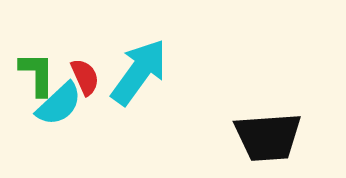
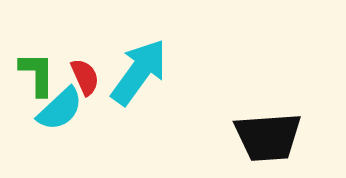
cyan semicircle: moved 1 px right, 5 px down
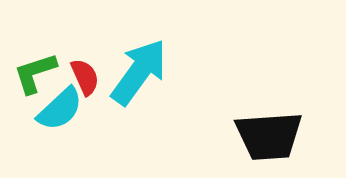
green L-shape: moved 2 px left, 1 px up; rotated 108 degrees counterclockwise
black trapezoid: moved 1 px right, 1 px up
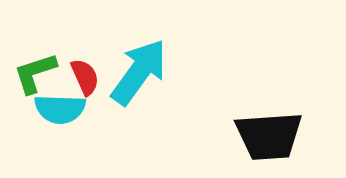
cyan semicircle: rotated 45 degrees clockwise
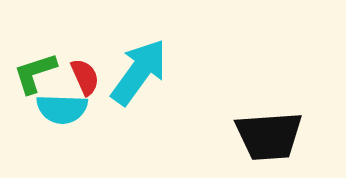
cyan semicircle: moved 2 px right
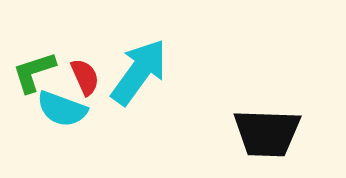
green L-shape: moved 1 px left, 1 px up
cyan semicircle: rotated 18 degrees clockwise
black trapezoid: moved 2 px left, 3 px up; rotated 6 degrees clockwise
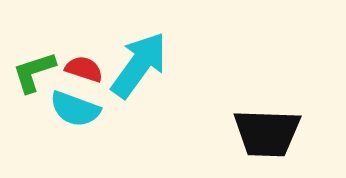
cyan arrow: moved 7 px up
red semicircle: moved 1 px left, 8 px up; rotated 48 degrees counterclockwise
cyan semicircle: moved 13 px right
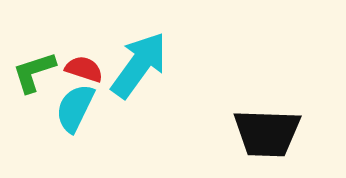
cyan semicircle: moved 1 px up; rotated 96 degrees clockwise
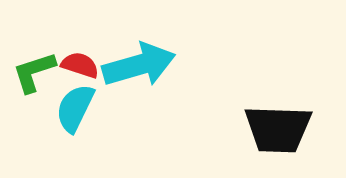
cyan arrow: rotated 38 degrees clockwise
red semicircle: moved 4 px left, 4 px up
black trapezoid: moved 11 px right, 4 px up
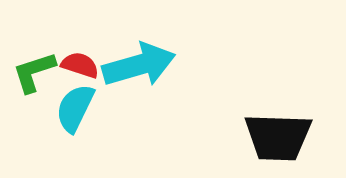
black trapezoid: moved 8 px down
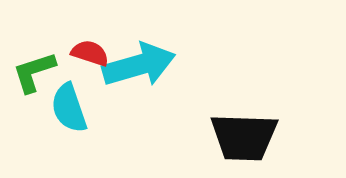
red semicircle: moved 10 px right, 12 px up
cyan semicircle: moved 6 px left; rotated 45 degrees counterclockwise
black trapezoid: moved 34 px left
